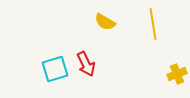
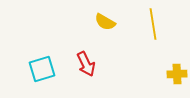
cyan square: moved 13 px left
yellow cross: rotated 18 degrees clockwise
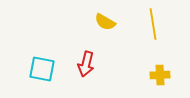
red arrow: rotated 40 degrees clockwise
cyan square: rotated 28 degrees clockwise
yellow cross: moved 17 px left, 1 px down
